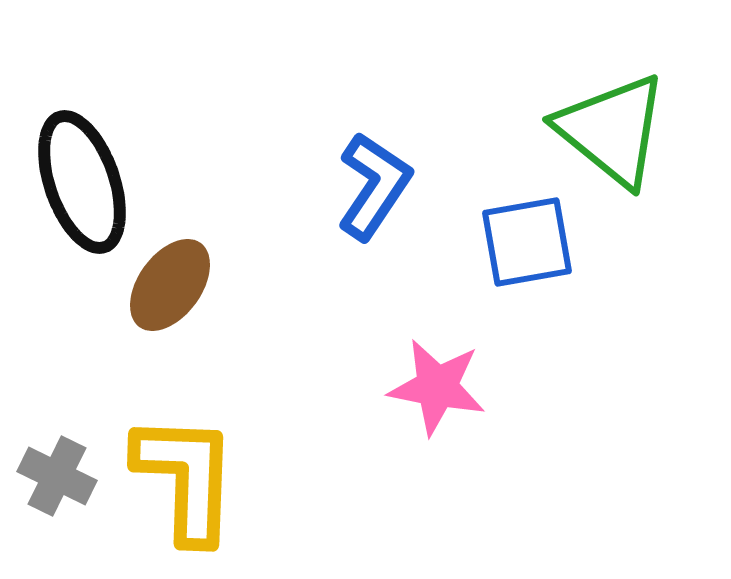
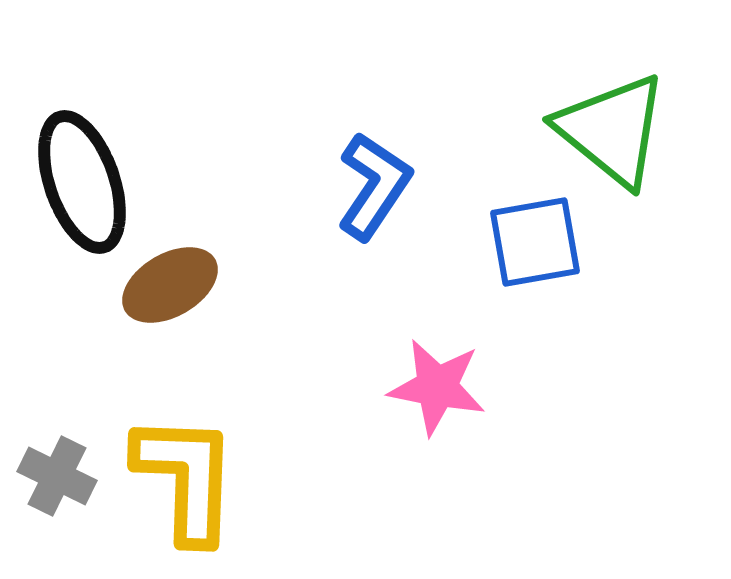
blue square: moved 8 px right
brown ellipse: rotated 24 degrees clockwise
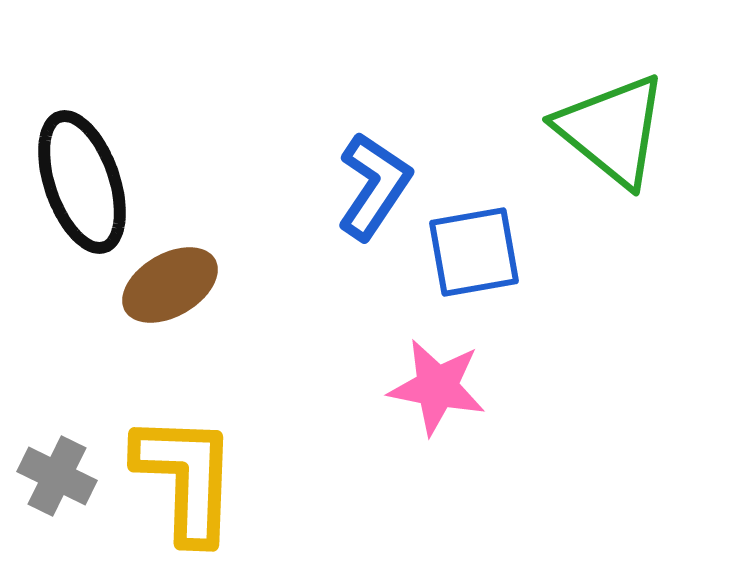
blue square: moved 61 px left, 10 px down
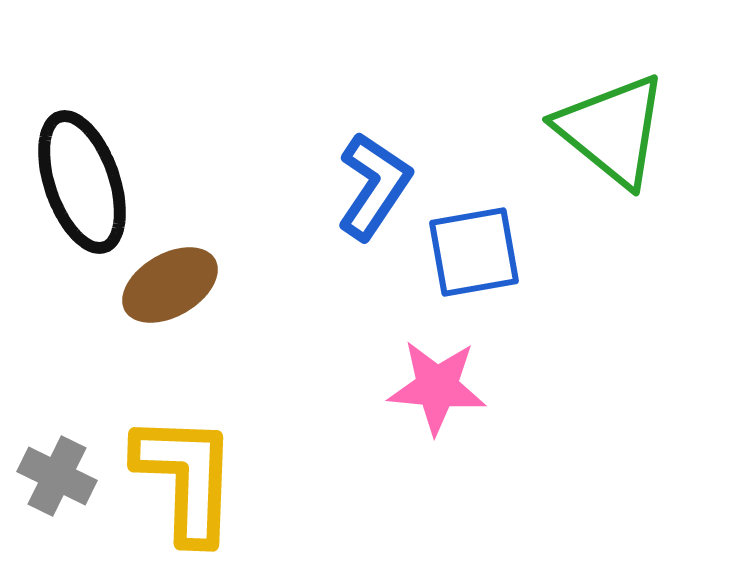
pink star: rotated 6 degrees counterclockwise
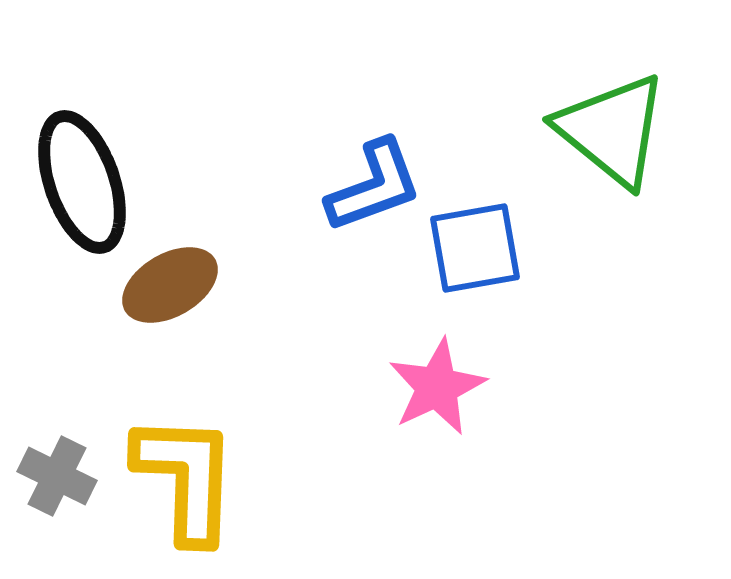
blue L-shape: rotated 36 degrees clockwise
blue square: moved 1 px right, 4 px up
pink star: rotated 30 degrees counterclockwise
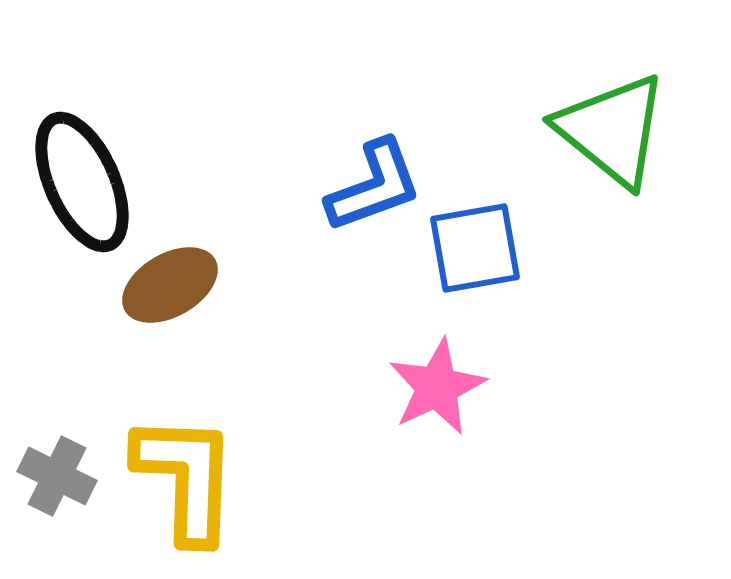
black ellipse: rotated 5 degrees counterclockwise
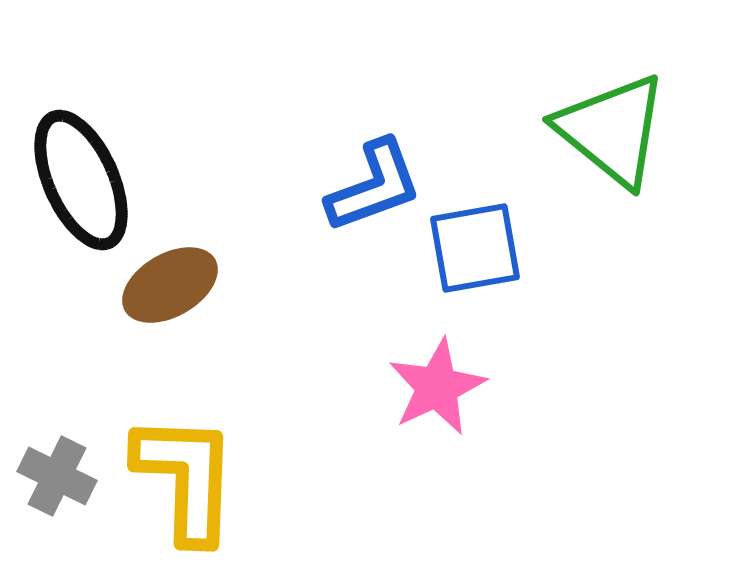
black ellipse: moved 1 px left, 2 px up
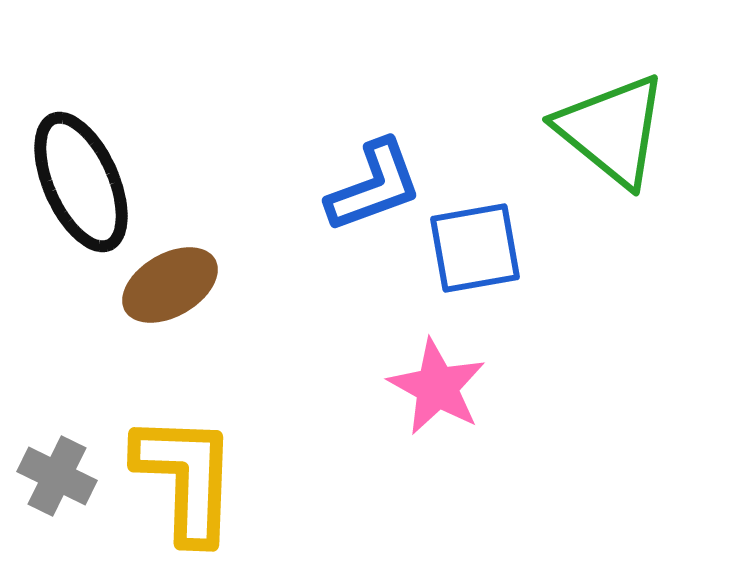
black ellipse: moved 2 px down
pink star: rotated 18 degrees counterclockwise
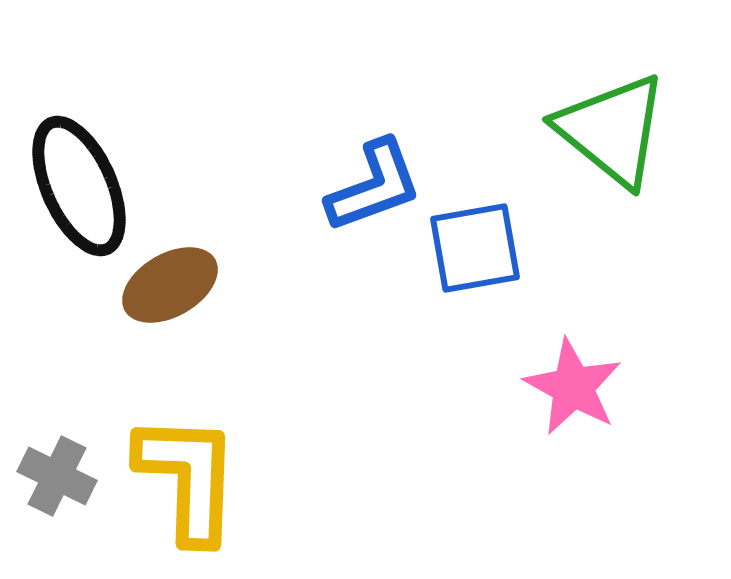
black ellipse: moved 2 px left, 4 px down
pink star: moved 136 px right
yellow L-shape: moved 2 px right
